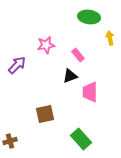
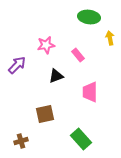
black triangle: moved 14 px left
brown cross: moved 11 px right
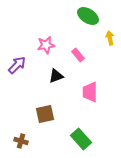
green ellipse: moved 1 px left, 1 px up; rotated 25 degrees clockwise
brown cross: rotated 32 degrees clockwise
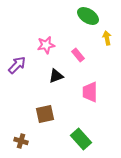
yellow arrow: moved 3 px left
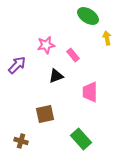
pink rectangle: moved 5 px left
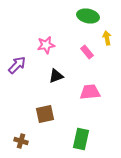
green ellipse: rotated 20 degrees counterclockwise
pink rectangle: moved 14 px right, 3 px up
pink trapezoid: rotated 85 degrees clockwise
green rectangle: rotated 55 degrees clockwise
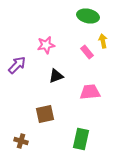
yellow arrow: moved 4 px left, 3 px down
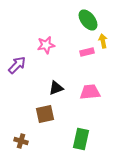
green ellipse: moved 4 px down; rotated 40 degrees clockwise
pink rectangle: rotated 64 degrees counterclockwise
black triangle: moved 12 px down
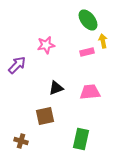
brown square: moved 2 px down
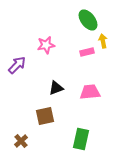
brown cross: rotated 32 degrees clockwise
